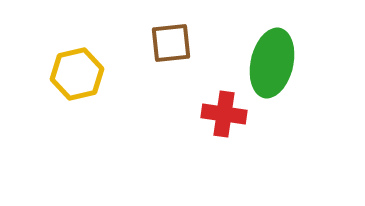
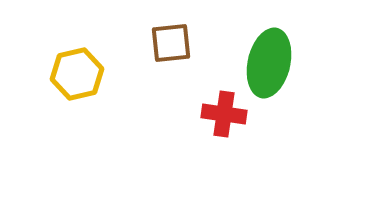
green ellipse: moved 3 px left
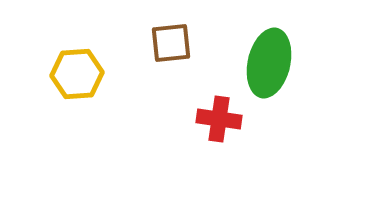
yellow hexagon: rotated 9 degrees clockwise
red cross: moved 5 px left, 5 px down
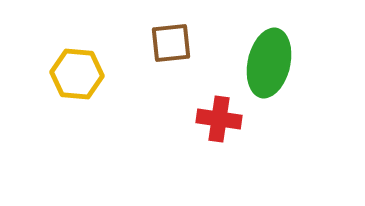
yellow hexagon: rotated 9 degrees clockwise
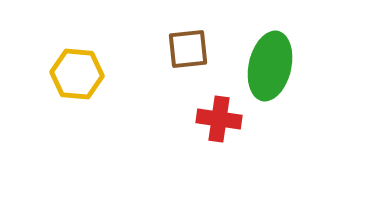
brown square: moved 17 px right, 6 px down
green ellipse: moved 1 px right, 3 px down
